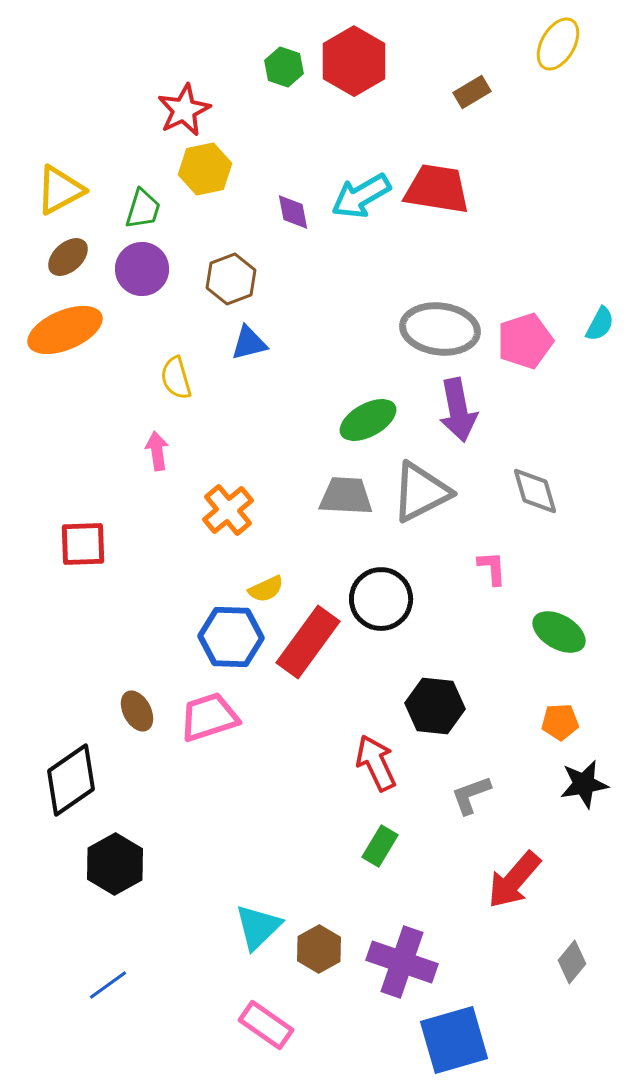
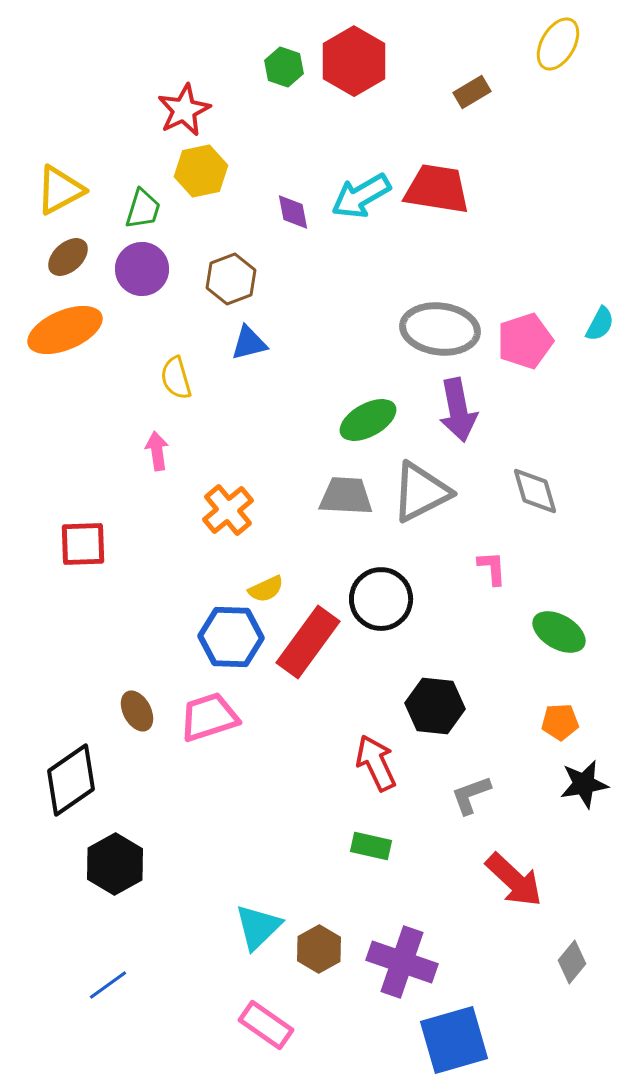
yellow hexagon at (205, 169): moved 4 px left, 2 px down
green rectangle at (380, 846): moved 9 px left; rotated 72 degrees clockwise
red arrow at (514, 880): rotated 88 degrees counterclockwise
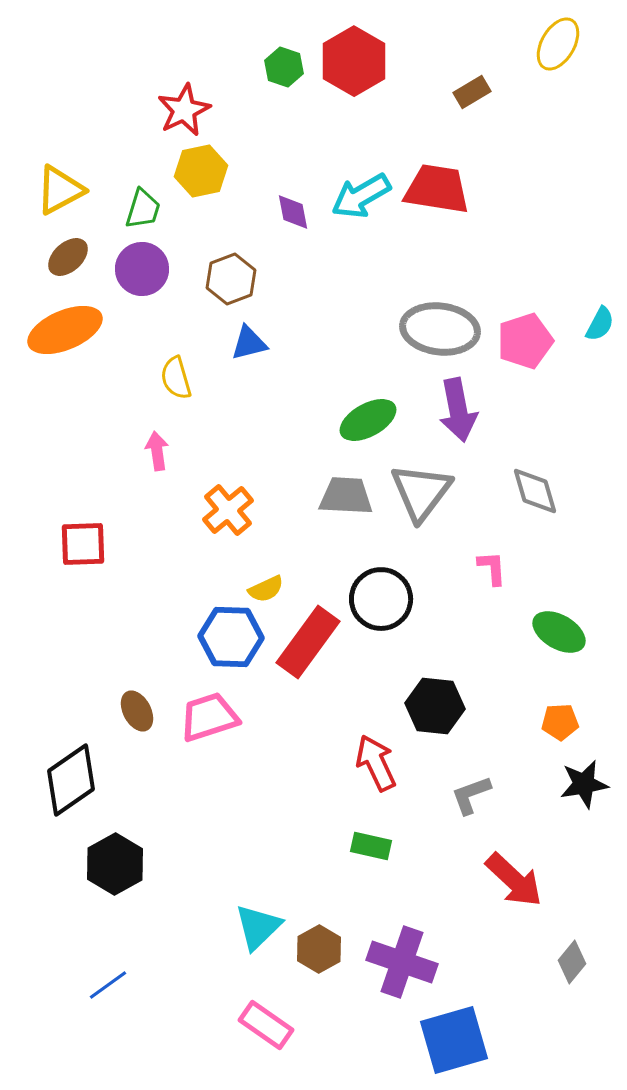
gray triangle at (421, 492): rotated 26 degrees counterclockwise
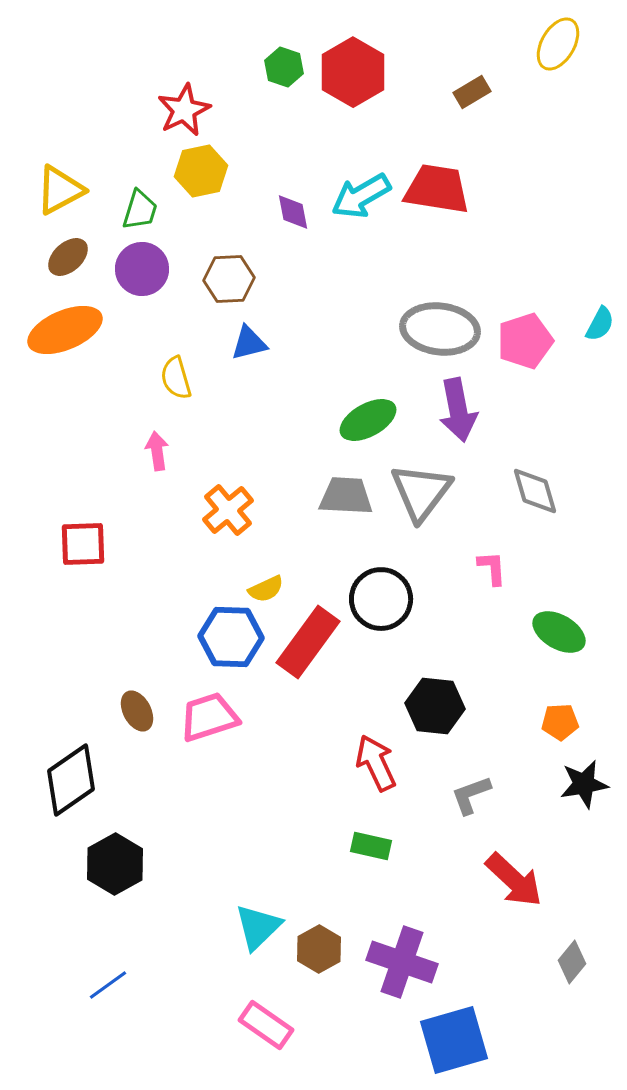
red hexagon at (354, 61): moved 1 px left, 11 px down
green trapezoid at (143, 209): moved 3 px left, 1 px down
brown hexagon at (231, 279): moved 2 px left; rotated 18 degrees clockwise
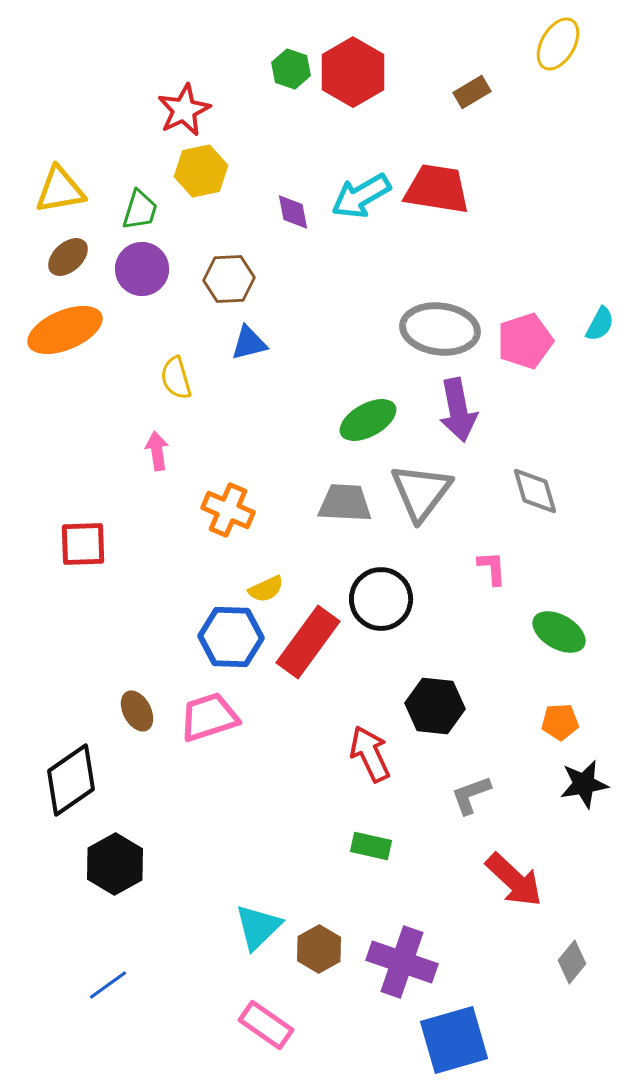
green hexagon at (284, 67): moved 7 px right, 2 px down
yellow triangle at (60, 190): rotated 18 degrees clockwise
gray trapezoid at (346, 496): moved 1 px left, 7 px down
orange cross at (228, 510): rotated 27 degrees counterclockwise
red arrow at (376, 763): moved 6 px left, 9 px up
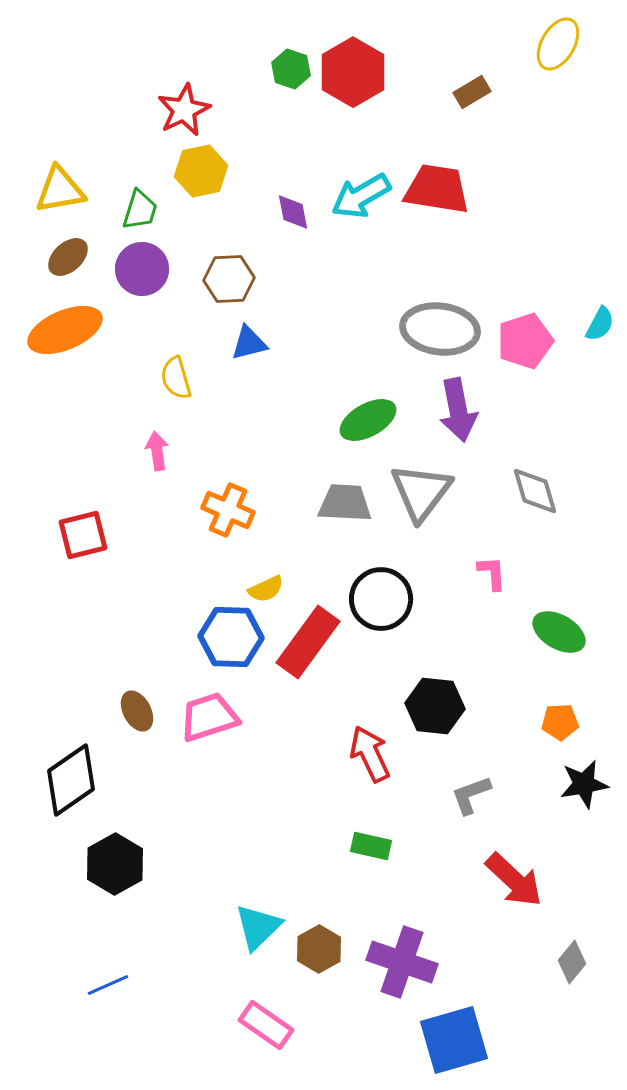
red square at (83, 544): moved 9 px up; rotated 12 degrees counterclockwise
pink L-shape at (492, 568): moved 5 px down
blue line at (108, 985): rotated 12 degrees clockwise
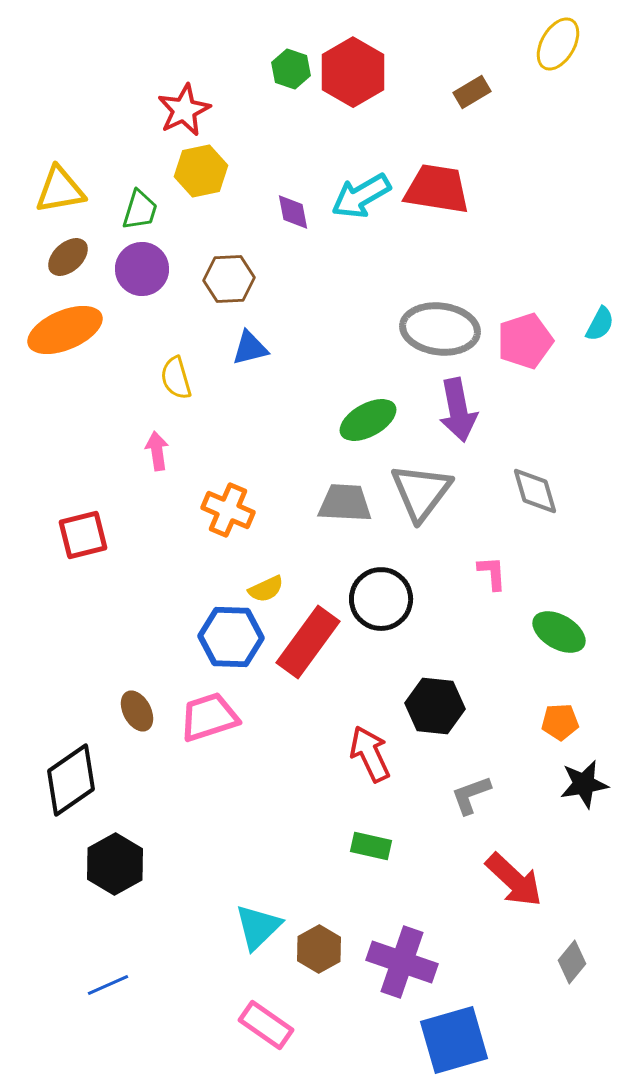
blue triangle at (249, 343): moved 1 px right, 5 px down
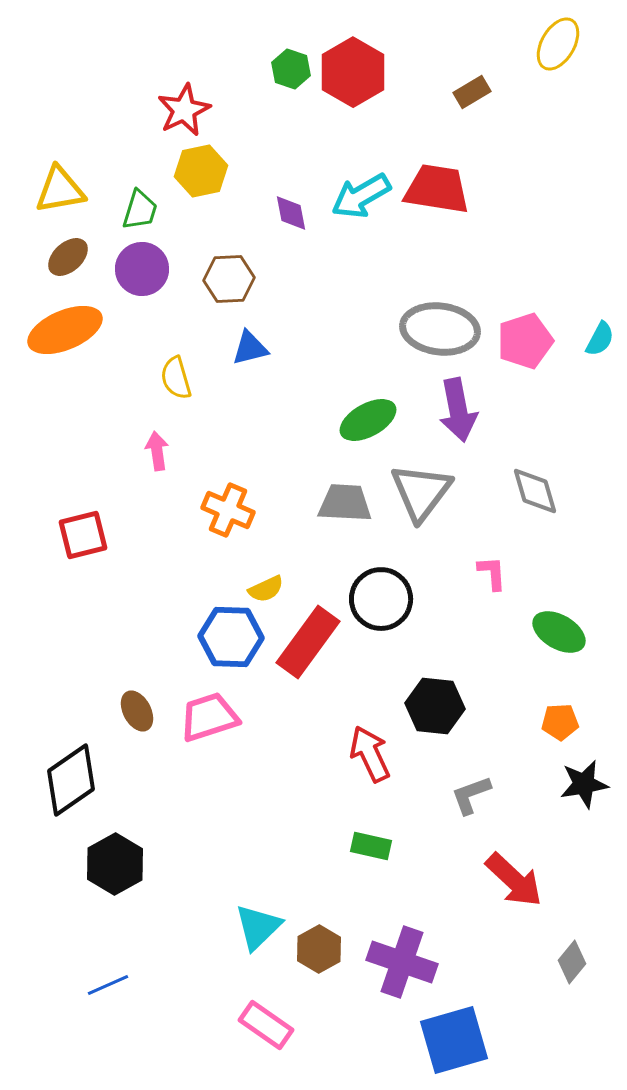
purple diamond at (293, 212): moved 2 px left, 1 px down
cyan semicircle at (600, 324): moved 15 px down
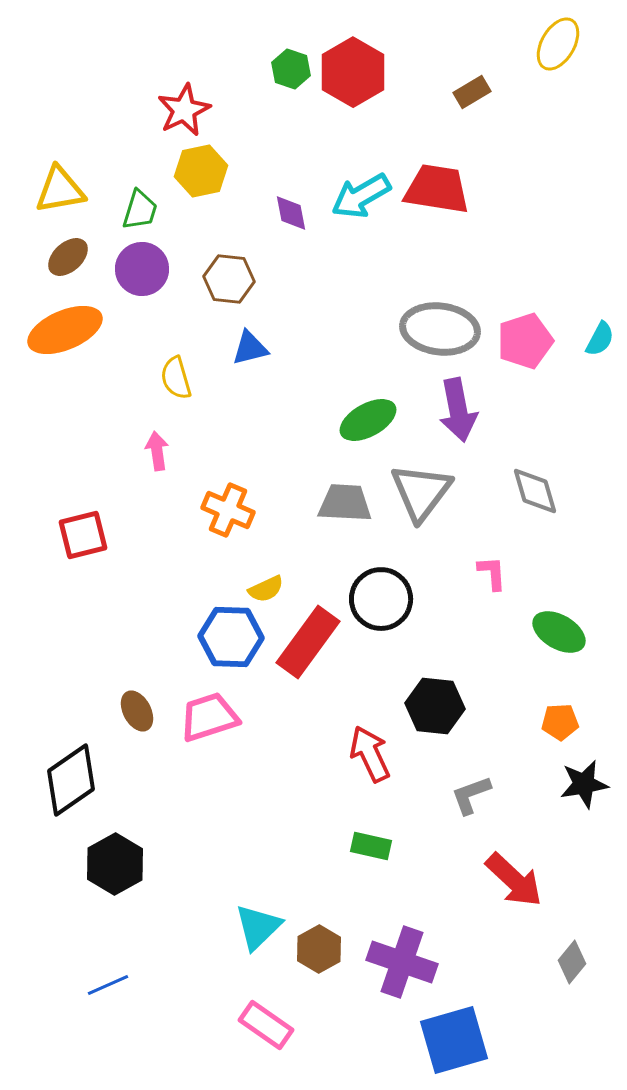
brown hexagon at (229, 279): rotated 9 degrees clockwise
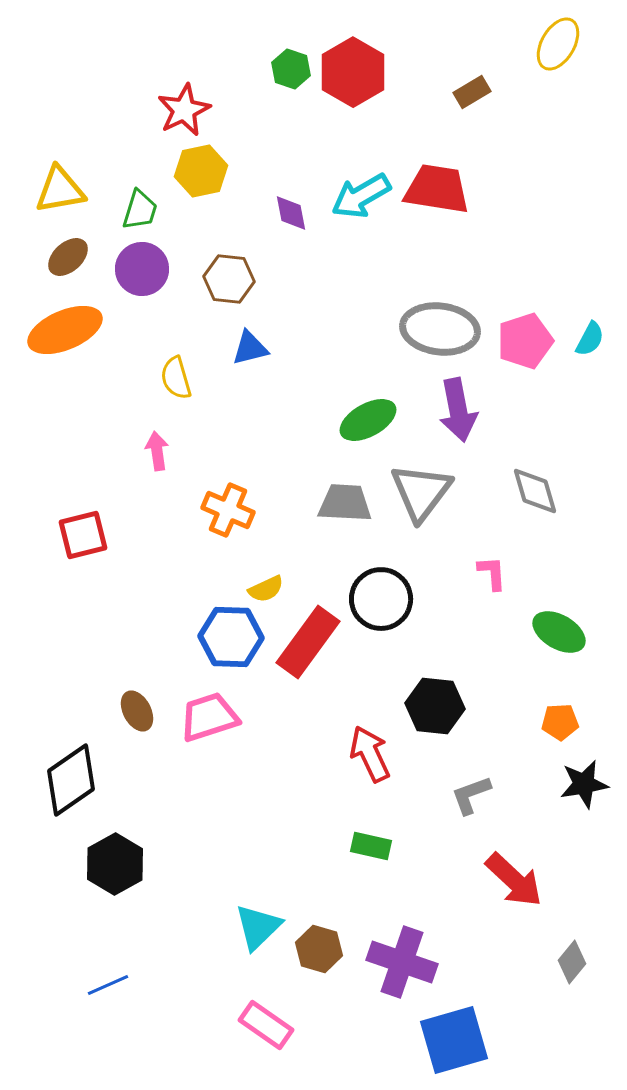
cyan semicircle at (600, 339): moved 10 px left
brown hexagon at (319, 949): rotated 15 degrees counterclockwise
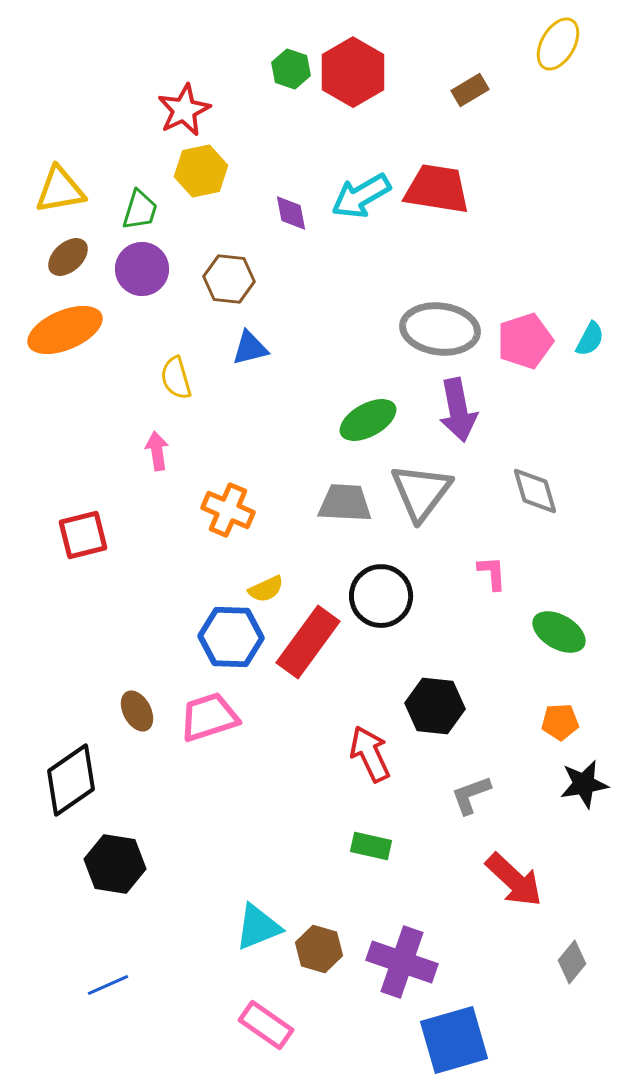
brown rectangle at (472, 92): moved 2 px left, 2 px up
black circle at (381, 599): moved 3 px up
black hexagon at (115, 864): rotated 22 degrees counterclockwise
cyan triangle at (258, 927): rotated 22 degrees clockwise
